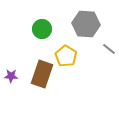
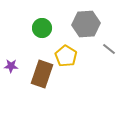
gray hexagon: rotated 8 degrees counterclockwise
green circle: moved 1 px up
purple star: moved 10 px up
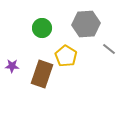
purple star: moved 1 px right
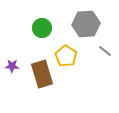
gray line: moved 4 px left, 2 px down
brown rectangle: rotated 36 degrees counterclockwise
